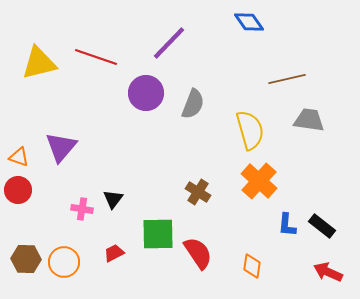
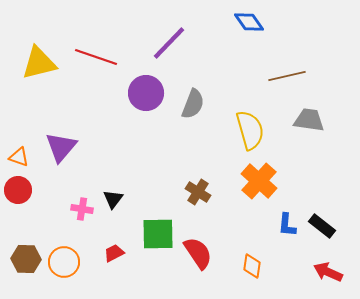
brown line: moved 3 px up
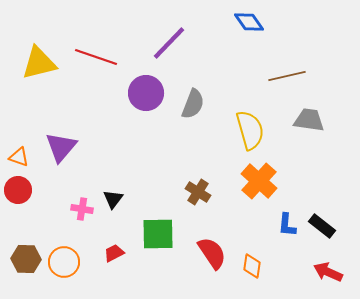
red semicircle: moved 14 px right
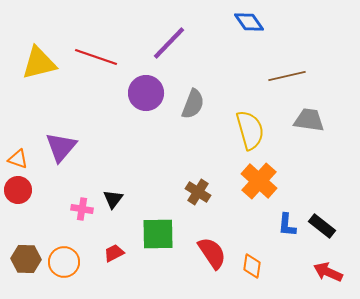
orange triangle: moved 1 px left, 2 px down
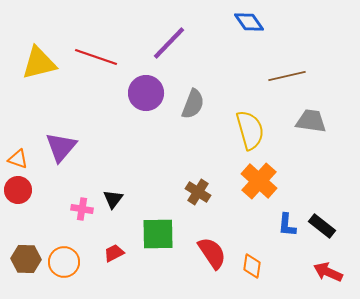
gray trapezoid: moved 2 px right, 1 px down
